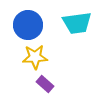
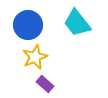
cyan trapezoid: rotated 60 degrees clockwise
yellow star: rotated 20 degrees counterclockwise
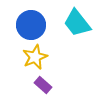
blue circle: moved 3 px right
purple rectangle: moved 2 px left, 1 px down
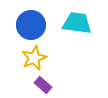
cyan trapezoid: rotated 136 degrees clockwise
yellow star: moved 1 px left, 1 px down
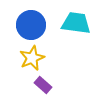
cyan trapezoid: moved 1 px left
yellow star: moved 2 px left
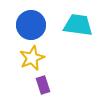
cyan trapezoid: moved 2 px right, 2 px down
purple rectangle: rotated 30 degrees clockwise
